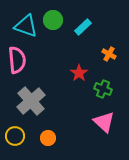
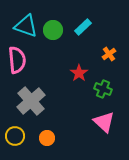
green circle: moved 10 px down
orange cross: rotated 24 degrees clockwise
orange circle: moved 1 px left
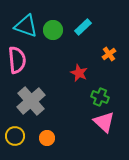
red star: rotated 12 degrees counterclockwise
green cross: moved 3 px left, 8 px down
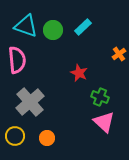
orange cross: moved 10 px right
gray cross: moved 1 px left, 1 px down
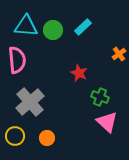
cyan triangle: rotated 15 degrees counterclockwise
pink triangle: moved 3 px right
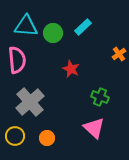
green circle: moved 3 px down
red star: moved 8 px left, 4 px up
pink triangle: moved 13 px left, 6 px down
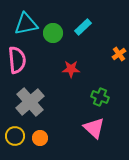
cyan triangle: moved 2 px up; rotated 15 degrees counterclockwise
red star: rotated 24 degrees counterclockwise
orange circle: moved 7 px left
